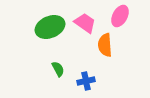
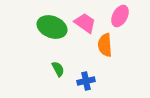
green ellipse: moved 2 px right; rotated 44 degrees clockwise
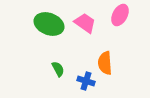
pink ellipse: moved 1 px up
green ellipse: moved 3 px left, 3 px up
orange semicircle: moved 18 px down
blue cross: rotated 30 degrees clockwise
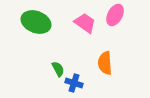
pink ellipse: moved 5 px left
green ellipse: moved 13 px left, 2 px up
blue cross: moved 12 px left, 2 px down
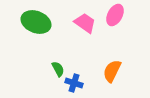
orange semicircle: moved 7 px right, 8 px down; rotated 30 degrees clockwise
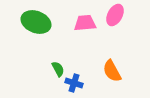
pink trapezoid: rotated 40 degrees counterclockwise
orange semicircle: rotated 55 degrees counterclockwise
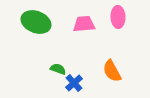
pink ellipse: moved 3 px right, 2 px down; rotated 30 degrees counterclockwise
pink trapezoid: moved 1 px left, 1 px down
green semicircle: rotated 42 degrees counterclockwise
blue cross: rotated 30 degrees clockwise
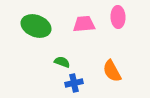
green ellipse: moved 4 px down
green semicircle: moved 4 px right, 7 px up
blue cross: rotated 30 degrees clockwise
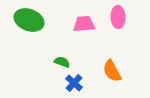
green ellipse: moved 7 px left, 6 px up
blue cross: rotated 36 degrees counterclockwise
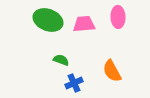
green ellipse: moved 19 px right
green semicircle: moved 1 px left, 2 px up
blue cross: rotated 24 degrees clockwise
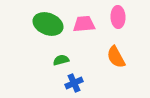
green ellipse: moved 4 px down
green semicircle: rotated 35 degrees counterclockwise
orange semicircle: moved 4 px right, 14 px up
